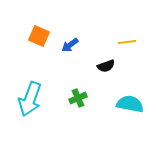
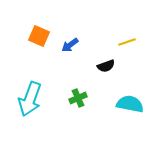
yellow line: rotated 12 degrees counterclockwise
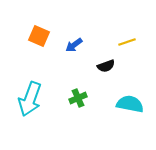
blue arrow: moved 4 px right
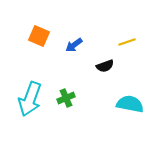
black semicircle: moved 1 px left
green cross: moved 12 px left
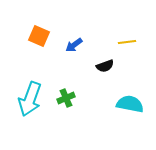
yellow line: rotated 12 degrees clockwise
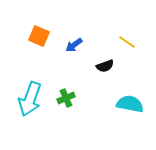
yellow line: rotated 42 degrees clockwise
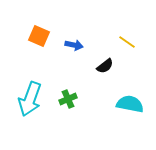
blue arrow: rotated 132 degrees counterclockwise
black semicircle: rotated 18 degrees counterclockwise
green cross: moved 2 px right, 1 px down
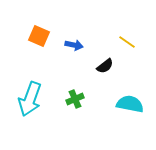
green cross: moved 7 px right
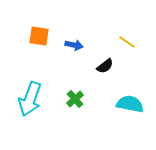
orange square: rotated 15 degrees counterclockwise
green cross: rotated 18 degrees counterclockwise
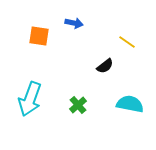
blue arrow: moved 22 px up
green cross: moved 3 px right, 6 px down
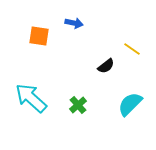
yellow line: moved 5 px right, 7 px down
black semicircle: moved 1 px right
cyan arrow: moved 1 px right, 1 px up; rotated 112 degrees clockwise
cyan semicircle: rotated 56 degrees counterclockwise
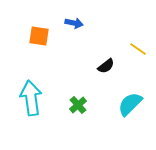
yellow line: moved 6 px right
cyan arrow: rotated 40 degrees clockwise
